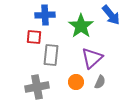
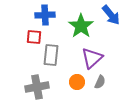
orange circle: moved 1 px right
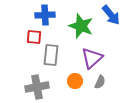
green star: rotated 15 degrees counterclockwise
orange circle: moved 2 px left, 1 px up
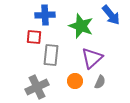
gray cross: rotated 15 degrees counterclockwise
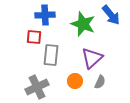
green star: moved 2 px right, 2 px up
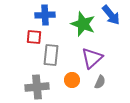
orange circle: moved 3 px left, 1 px up
gray cross: rotated 20 degrees clockwise
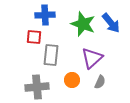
blue arrow: moved 8 px down
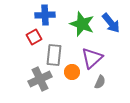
green star: moved 1 px left
red square: rotated 35 degrees counterclockwise
gray rectangle: moved 3 px right
orange circle: moved 8 px up
gray cross: moved 3 px right, 8 px up; rotated 20 degrees counterclockwise
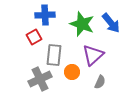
purple triangle: moved 1 px right, 3 px up
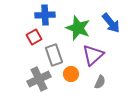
green star: moved 4 px left, 4 px down
gray rectangle: rotated 25 degrees counterclockwise
orange circle: moved 1 px left, 2 px down
gray cross: moved 1 px left
